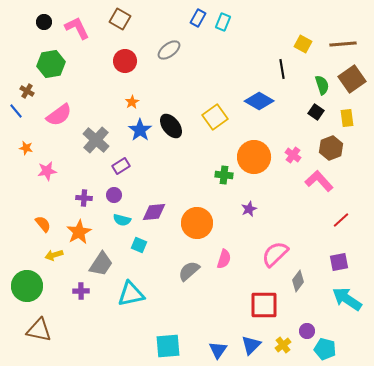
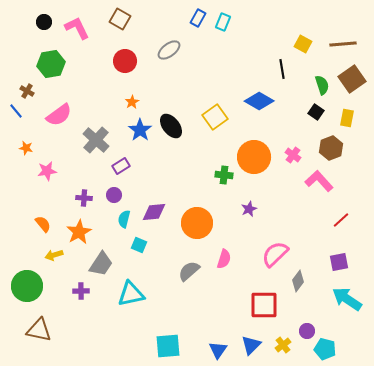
yellow rectangle at (347, 118): rotated 18 degrees clockwise
cyan semicircle at (122, 220): moved 2 px right, 1 px up; rotated 90 degrees clockwise
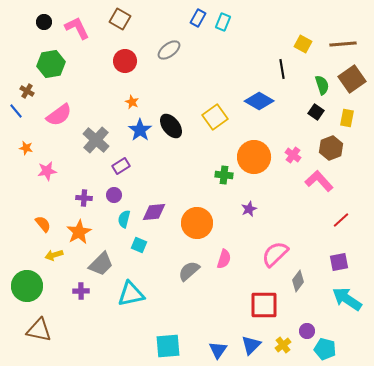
orange star at (132, 102): rotated 16 degrees counterclockwise
gray trapezoid at (101, 264): rotated 12 degrees clockwise
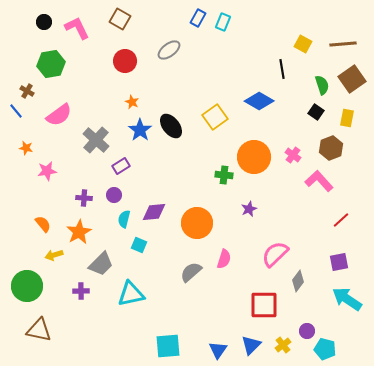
gray semicircle at (189, 271): moved 2 px right, 1 px down
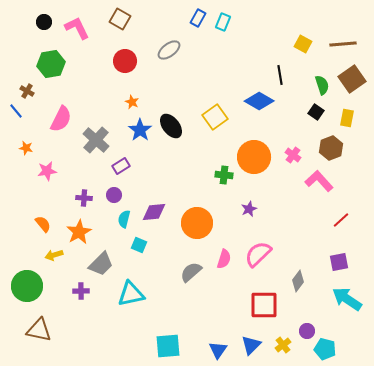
black line at (282, 69): moved 2 px left, 6 px down
pink semicircle at (59, 115): moved 2 px right, 4 px down; rotated 28 degrees counterclockwise
pink semicircle at (275, 254): moved 17 px left
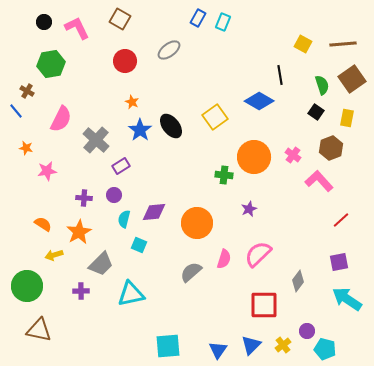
orange semicircle at (43, 224): rotated 18 degrees counterclockwise
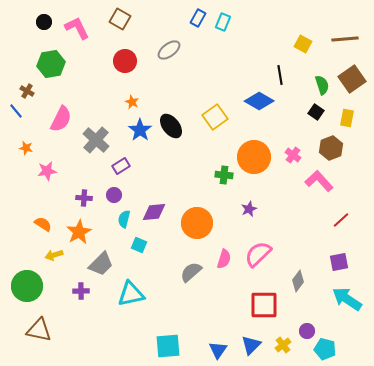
brown line at (343, 44): moved 2 px right, 5 px up
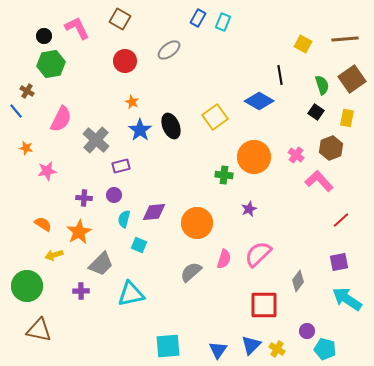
black circle at (44, 22): moved 14 px down
black ellipse at (171, 126): rotated 15 degrees clockwise
pink cross at (293, 155): moved 3 px right
purple rectangle at (121, 166): rotated 18 degrees clockwise
yellow cross at (283, 345): moved 6 px left, 4 px down; rotated 21 degrees counterclockwise
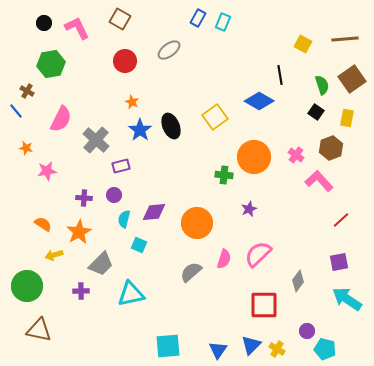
black circle at (44, 36): moved 13 px up
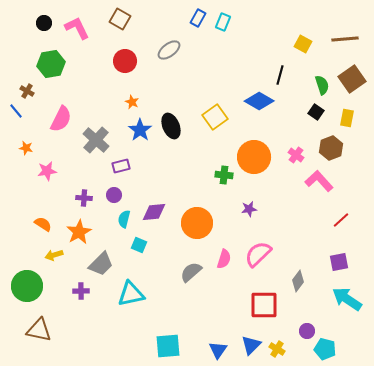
black line at (280, 75): rotated 24 degrees clockwise
purple star at (249, 209): rotated 14 degrees clockwise
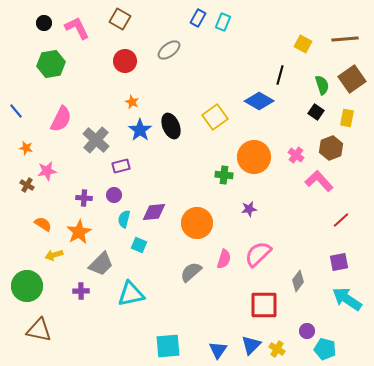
brown cross at (27, 91): moved 94 px down
